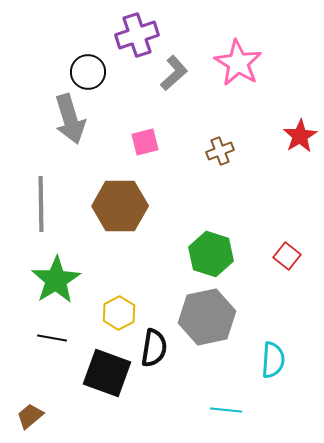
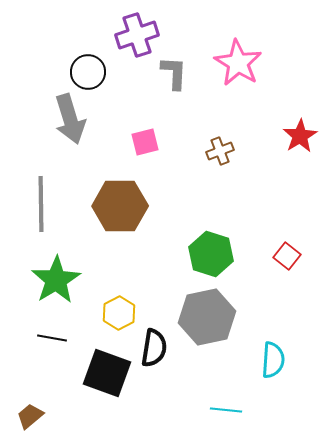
gray L-shape: rotated 45 degrees counterclockwise
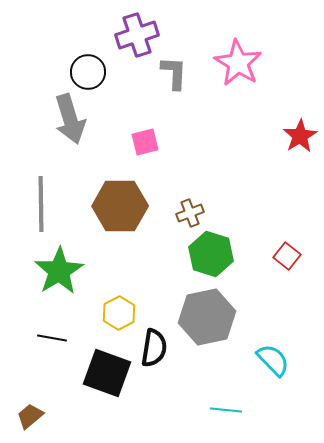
brown cross: moved 30 px left, 62 px down
green star: moved 3 px right, 9 px up
cyan semicircle: rotated 48 degrees counterclockwise
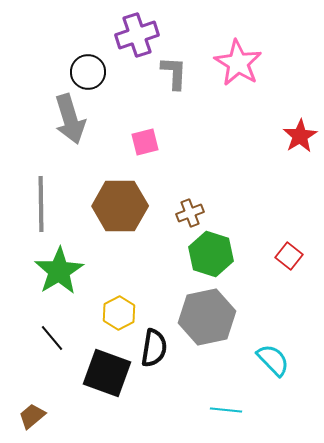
red square: moved 2 px right
black line: rotated 40 degrees clockwise
brown trapezoid: moved 2 px right
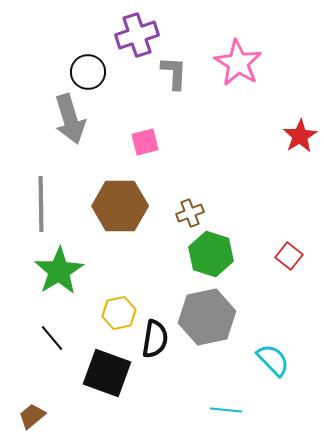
yellow hexagon: rotated 16 degrees clockwise
black semicircle: moved 1 px right, 9 px up
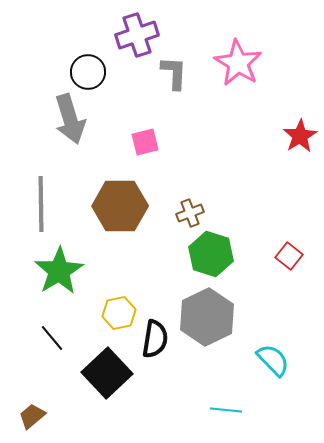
gray hexagon: rotated 14 degrees counterclockwise
black square: rotated 27 degrees clockwise
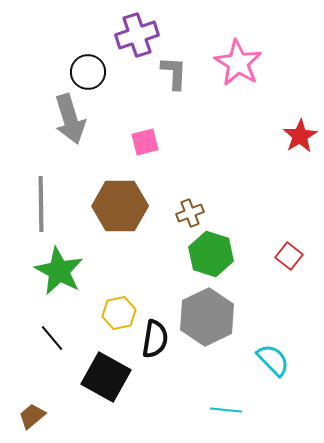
green star: rotated 12 degrees counterclockwise
black square: moved 1 px left, 4 px down; rotated 18 degrees counterclockwise
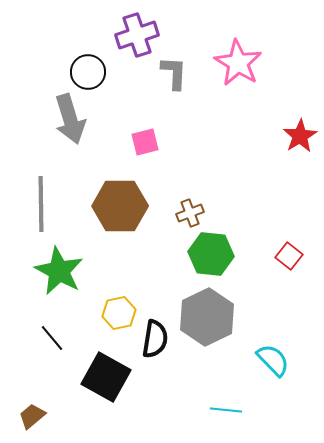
green hexagon: rotated 12 degrees counterclockwise
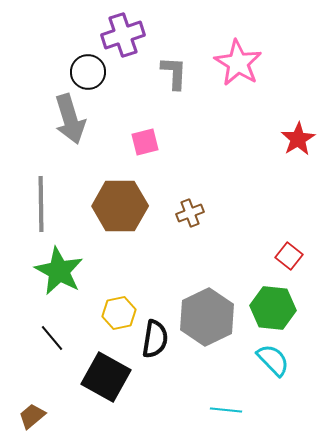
purple cross: moved 14 px left
red star: moved 2 px left, 3 px down
green hexagon: moved 62 px right, 54 px down
